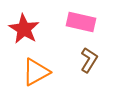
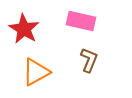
pink rectangle: moved 1 px up
brown L-shape: rotated 10 degrees counterclockwise
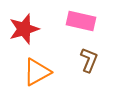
red star: rotated 24 degrees clockwise
orange triangle: moved 1 px right
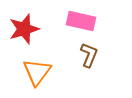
brown L-shape: moved 5 px up
orange triangle: rotated 24 degrees counterclockwise
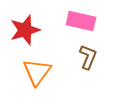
red star: moved 1 px right, 1 px down
brown L-shape: moved 1 px left, 2 px down
